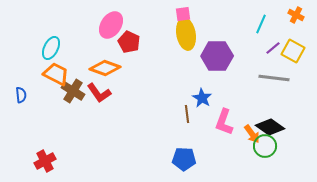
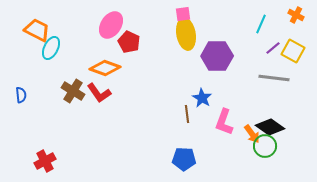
orange trapezoid: moved 19 px left, 44 px up
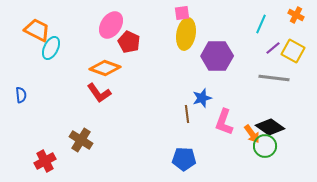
pink square: moved 1 px left, 1 px up
yellow ellipse: rotated 20 degrees clockwise
brown cross: moved 8 px right, 49 px down
blue star: rotated 24 degrees clockwise
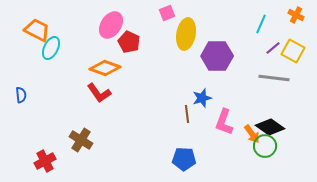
pink square: moved 15 px left; rotated 14 degrees counterclockwise
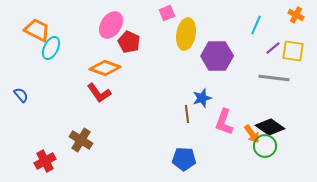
cyan line: moved 5 px left, 1 px down
yellow square: rotated 20 degrees counterclockwise
blue semicircle: rotated 35 degrees counterclockwise
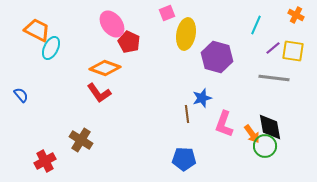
pink ellipse: moved 1 px right, 1 px up; rotated 72 degrees counterclockwise
purple hexagon: moved 1 px down; rotated 16 degrees clockwise
pink L-shape: moved 2 px down
black diamond: rotated 44 degrees clockwise
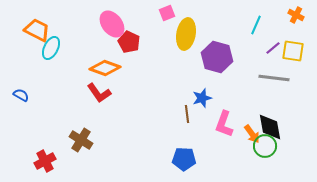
blue semicircle: rotated 21 degrees counterclockwise
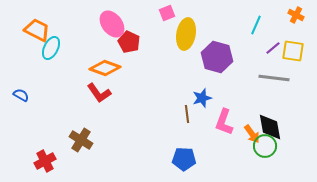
pink L-shape: moved 2 px up
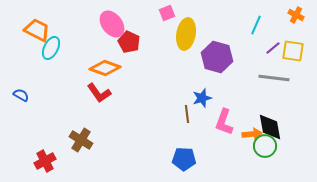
orange arrow: rotated 60 degrees counterclockwise
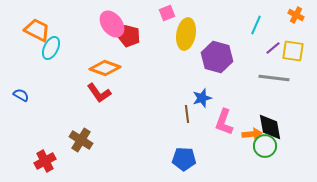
red pentagon: moved 6 px up; rotated 10 degrees counterclockwise
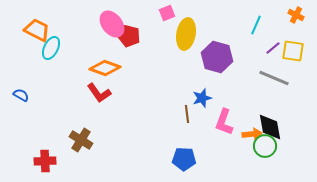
gray line: rotated 16 degrees clockwise
red cross: rotated 25 degrees clockwise
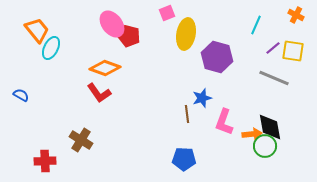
orange trapezoid: rotated 24 degrees clockwise
